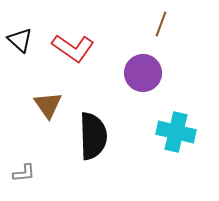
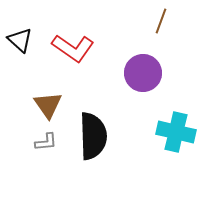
brown line: moved 3 px up
gray L-shape: moved 22 px right, 31 px up
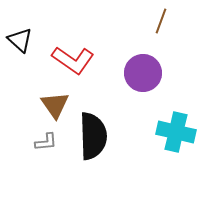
red L-shape: moved 12 px down
brown triangle: moved 7 px right
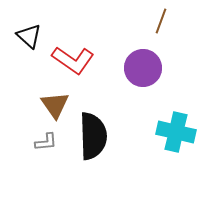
black triangle: moved 9 px right, 4 px up
purple circle: moved 5 px up
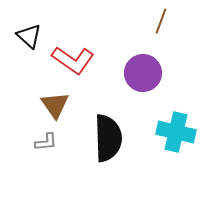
purple circle: moved 5 px down
black semicircle: moved 15 px right, 2 px down
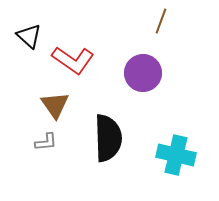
cyan cross: moved 23 px down
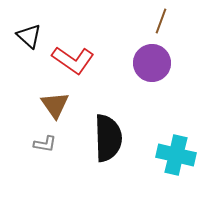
purple circle: moved 9 px right, 10 px up
gray L-shape: moved 1 px left, 2 px down; rotated 15 degrees clockwise
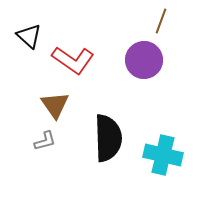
purple circle: moved 8 px left, 3 px up
gray L-shape: moved 3 px up; rotated 25 degrees counterclockwise
cyan cross: moved 13 px left
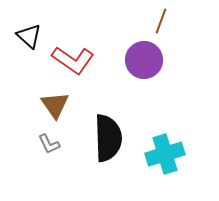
gray L-shape: moved 4 px right, 3 px down; rotated 80 degrees clockwise
cyan cross: moved 2 px right, 1 px up; rotated 30 degrees counterclockwise
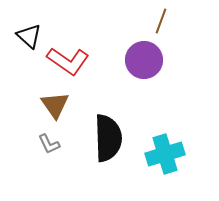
red L-shape: moved 5 px left, 1 px down
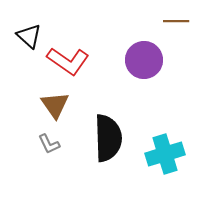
brown line: moved 15 px right; rotated 70 degrees clockwise
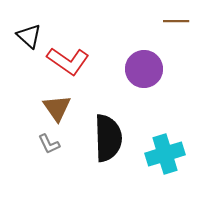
purple circle: moved 9 px down
brown triangle: moved 2 px right, 3 px down
